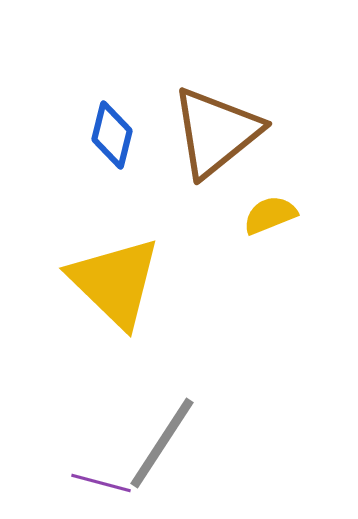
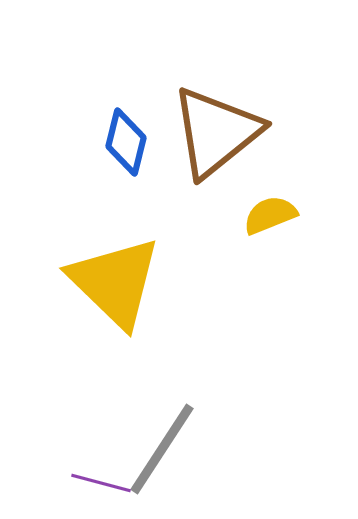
blue diamond: moved 14 px right, 7 px down
gray line: moved 6 px down
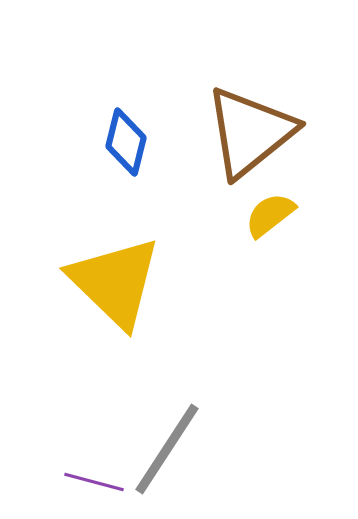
brown triangle: moved 34 px right
yellow semicircle: rotated 16 degrees counterclockwise
gray line: moved 5 px right
purple line: moved 7 px left, 1 px up
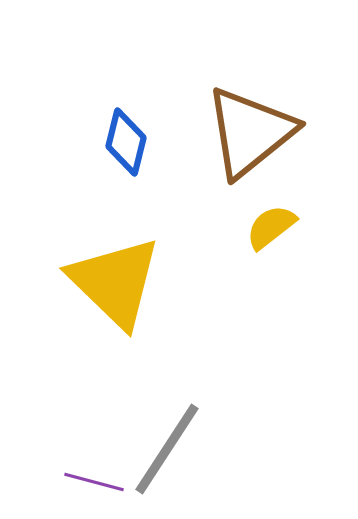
yellow semicircle: moved 1 px right, 12 px down
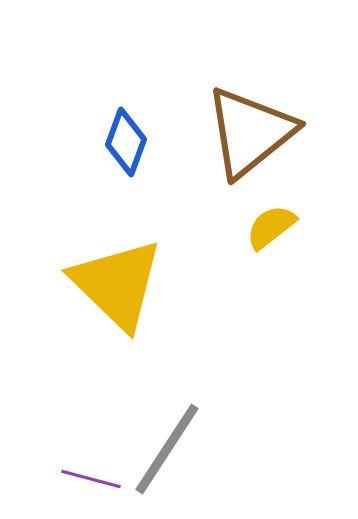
blue diamond: rotated 6 degrees clockwise
yellow triangle: moved 2 px right, 2 px down
purple line: moved 3 px left, 3 px up
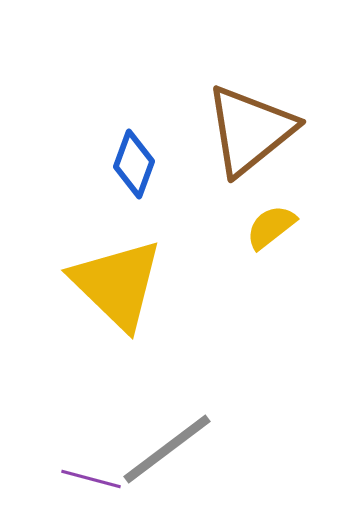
brown triangle: moved 2 px up
blue diamond: moved 8 px right, 22 px down
gray line: rotated 20 degrees clockwise
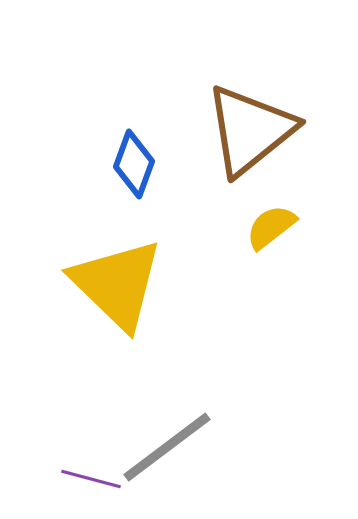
gray line: moved 2 px up
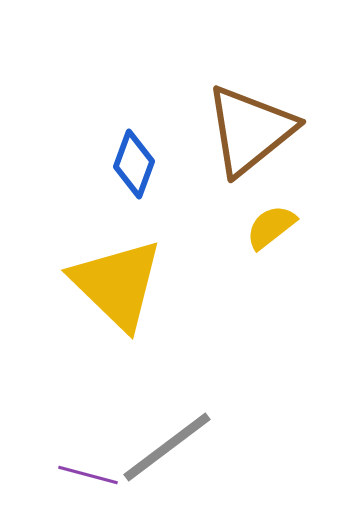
purple line: moved 3 px left, 4 px up
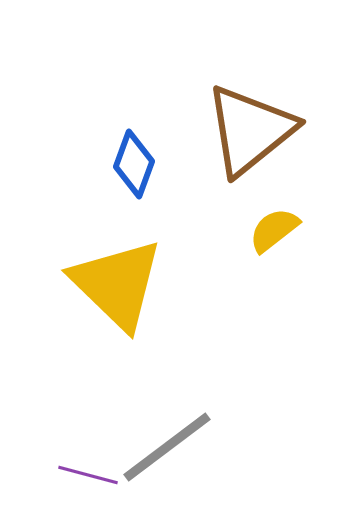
yellow semicircle: moved 3 px right, 3 px down
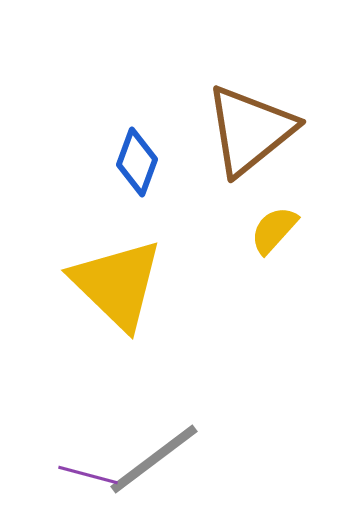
blue diamond: moved 3 px right, 2 px up
yellow semicircle: rotated 10 degrees counterclockwise
gray line: moved 13 px left, 12 px down
